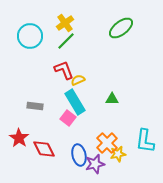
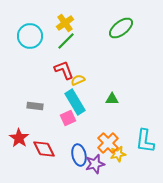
pink square: rotated 28 degrees clockwise
orange cross: moved 1 px right
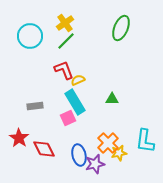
green ellipse: rotated 30 degrees counterclockwise
gray rectangle: rotated 14 degrees counterclockwise
yellow star: moved 1 px right, 1 px up
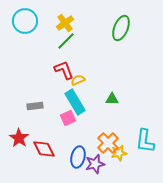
cyan circle: moved 5 px left, 15 px up
blue ellipse: moved 1 px left, 2 px down; rotated 25 degrees clockwise
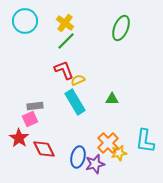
yellow cross: rotated 18 degrees counterclockwise
pink square: moved 38 px left, 1 px down
